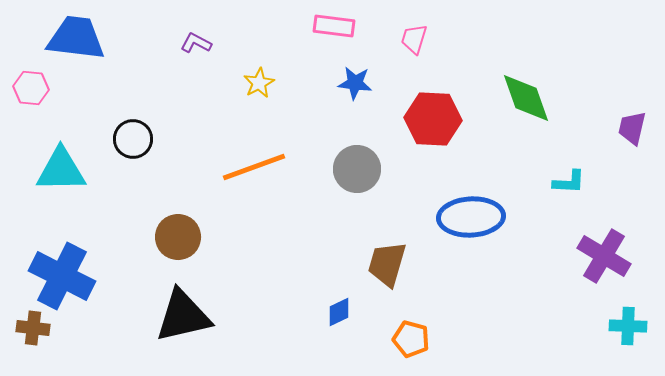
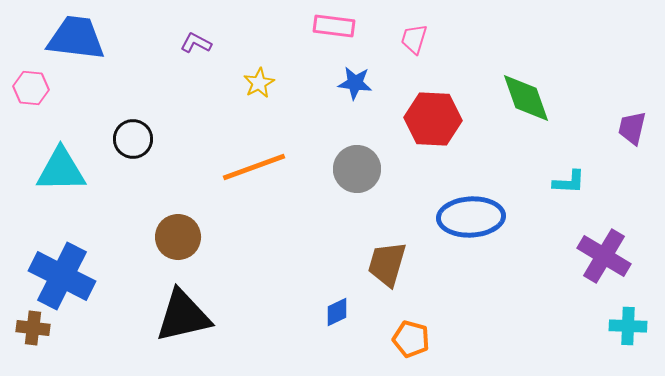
blue diamond: moved 2 px left
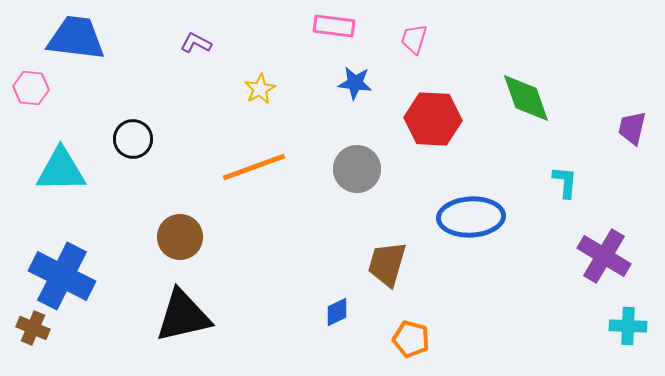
yellow star: moved 1 px right, 6 px down
cyan L-shape: moved 4 px left; rotated 88 degrees counterclockwise
brown circle: moved 2 px right
brown cross: rotated 16 degrees clockwise
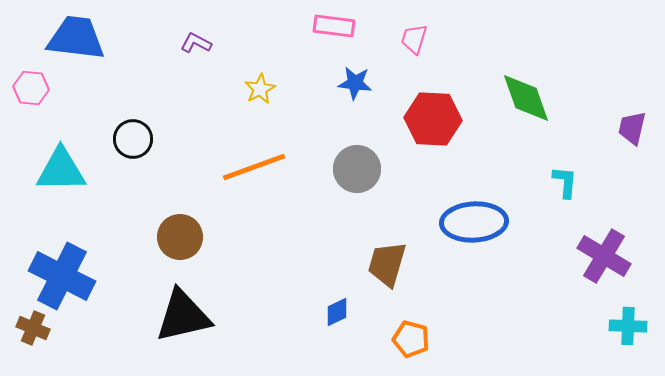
blue ellipse: moved 3 px right, 5 px down
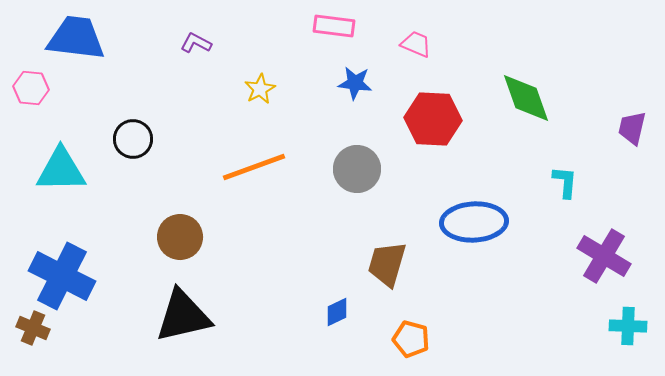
pink trapezoid: moved 2 px right, 5 px down; rotated 96 degrees clockwise
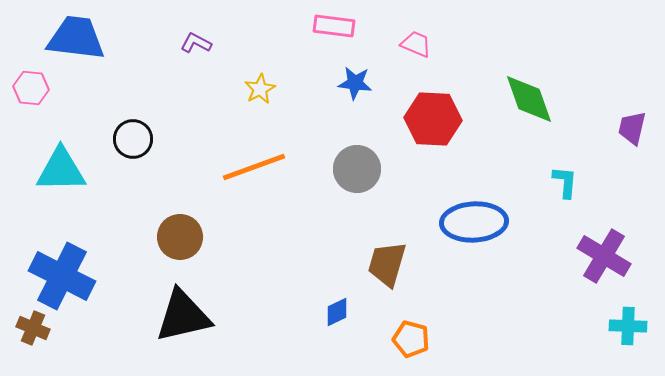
green diamond: moved 3 px right, 1 px down
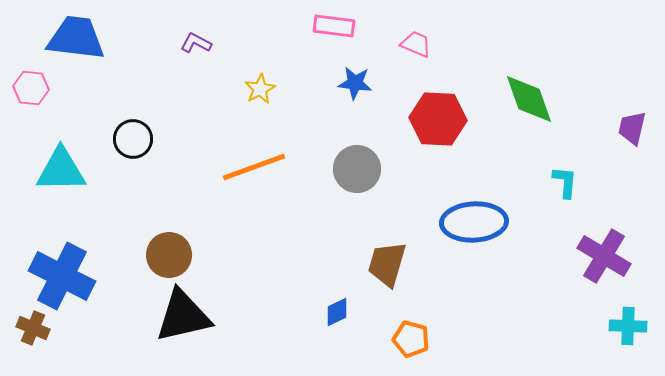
red hexagon: moved 5 px right
brown circle: moved 11 px left, 18 px down
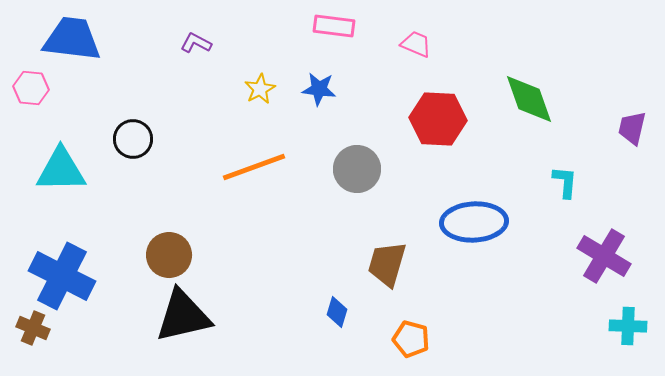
blue trapezoid: moved 4 px left, 1 px down
blue star: moved 36 px left, 6 px down
blue diamond: rotated 48 degrees counterclockwise
